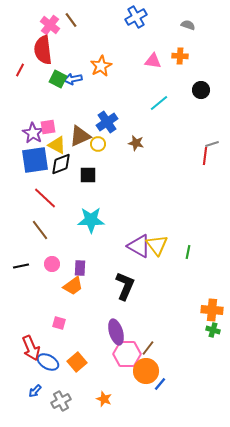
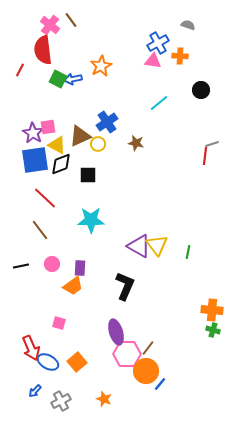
blue cross at (136, 17): moved 22 px right, 26 px down
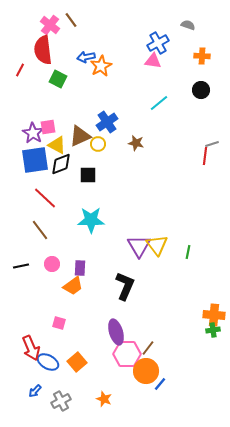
orange cross at (180, 56): moved 22 px right
blue arrow at (73, 79): moved 13 px right, 22 px up
purple triangle at (139, 246): rotated 30 degrees clockwise
orange cross at (212, 310): moved 2 px right, 5 px down
green cross at (213, 330): rotated 24 degrees counterclockwise
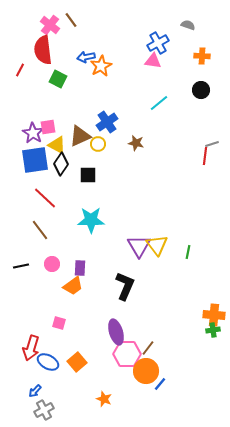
black diamond at (61, 164): rotated 35 degrees counterclockwise
red arrow at (31, 348): rotated 40 degrees clockwise
gray cross at (61, 401): moved 17 px left, 9 px down
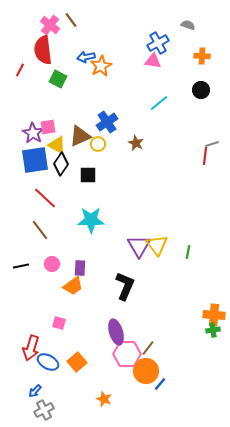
brown star at (136, 143): rotated 14 degrees clockwise
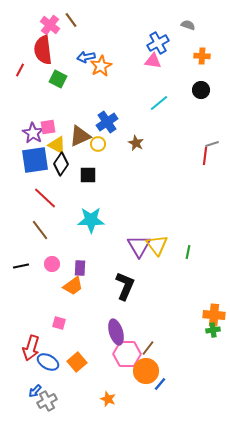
orange star at (104, 399): moved 4 px right
gray cross at (44, 410): moved 3 px right, 9 px up
